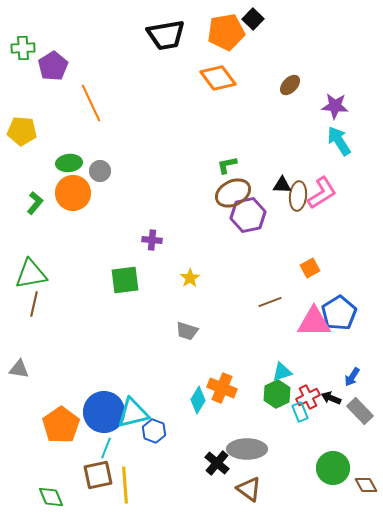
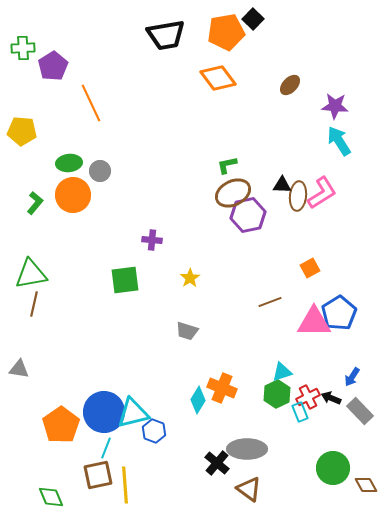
orange circle at (73, 193): moved 2 px down
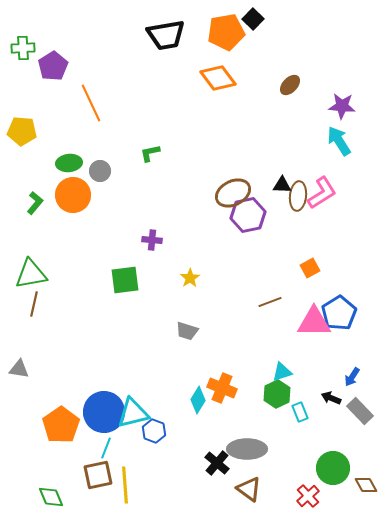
purple star at (335, 106): moved 7 px right
green L-shape at (227, 165): moved 77 px left, 12 px up
red cross at (308, 397): moved 99 px down; rotated 15 degrees counterclockwise
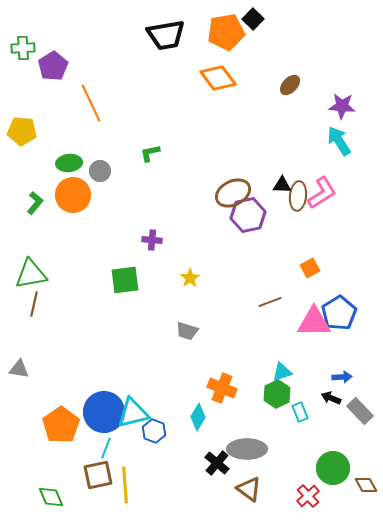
blue arrow at (352, 377): moved 10 px left; rotated 126 degrees counterclockwise
cyan diamond at (198, 400): moved 17 px down
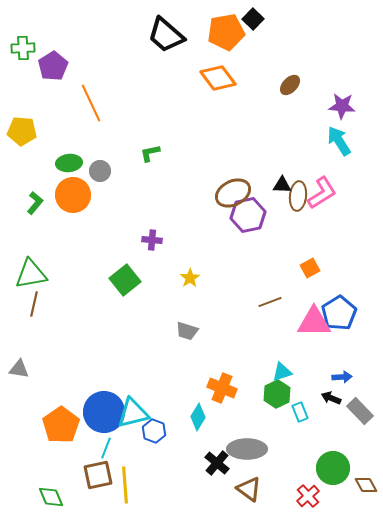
black trapezoid at (166, 35): rotated 51 degrees clockwise
green square at (125, 280): rotated 32 degrees counterclockwise
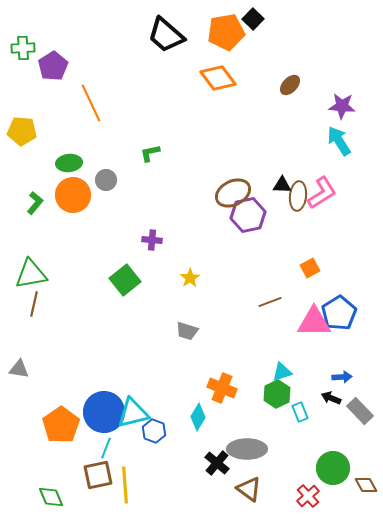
gray circle at (100, 171): moved 6 px right, 9 px down
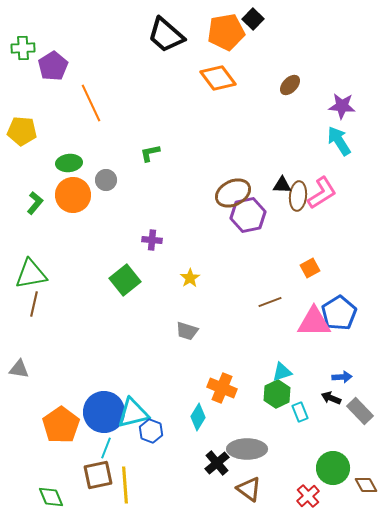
blue hexagon at (154, 431): moved 3 px left
black cross at (217, 463): rotated 10 degrees clockwise
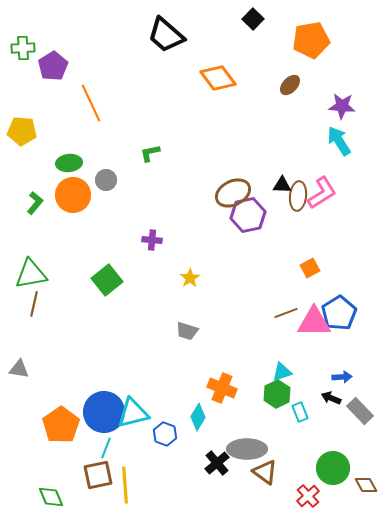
orange pentagon at (226, 32): moved 85 px right, 8 px down
green square at (125, 280): moved 18 px left
brown line at (270, 302): moved 16 px right, 11 px down
blue hexagon at (151, 431): moved 14 px right, 3 px down
brown triangle at (249, 489): moved 16 px right, 17 px up
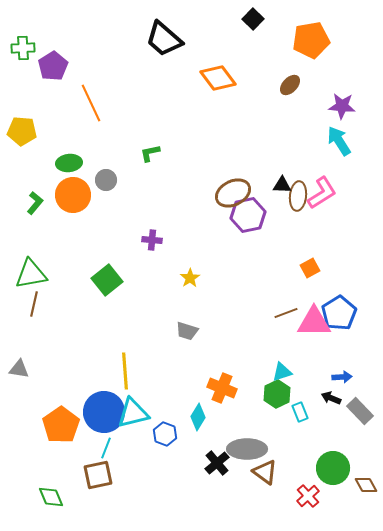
black trapezoid at (166, 35): moved 2 px left, 4 px down
yellow line at (125, 485): moved 114 px up
